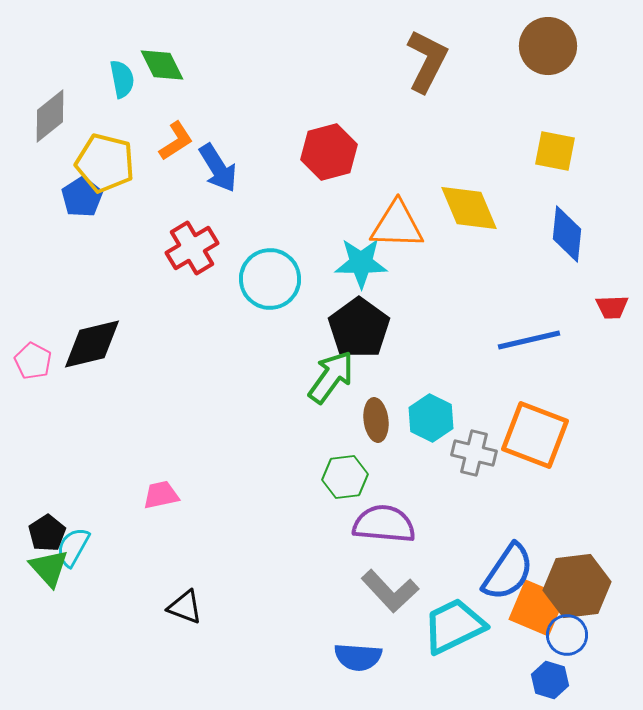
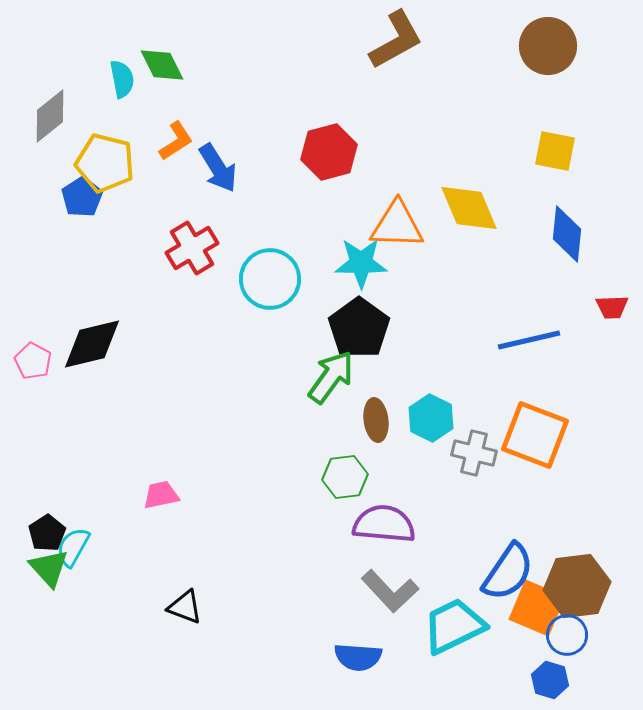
brown L-shape at (427, 61): moved 31 px left, 21 px up; rotated 34 degrees clockwise
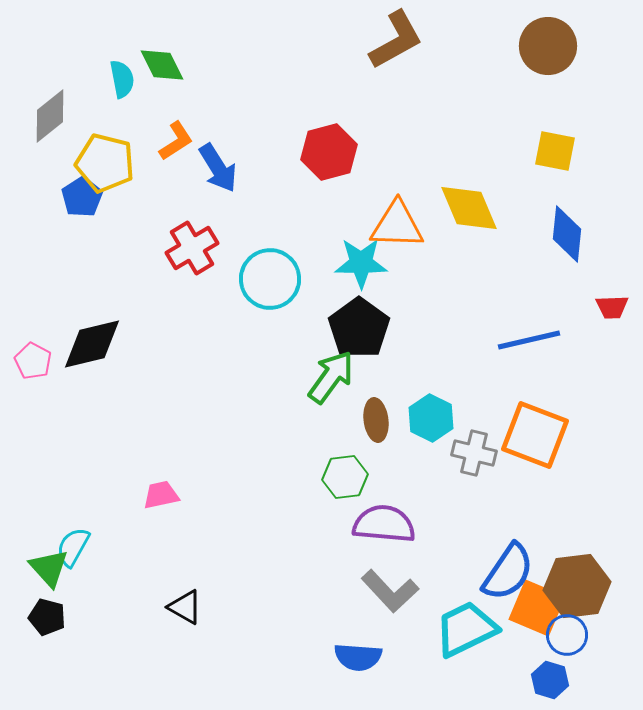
black pentagon at (47, 533): moved 84 px down; rotated 24 degrees counterclockwise
black triangle at (185, 607): rotated 9 degrees clockwise
cyan trapezoid at (454, 626): moved 12 px right, 3 px down
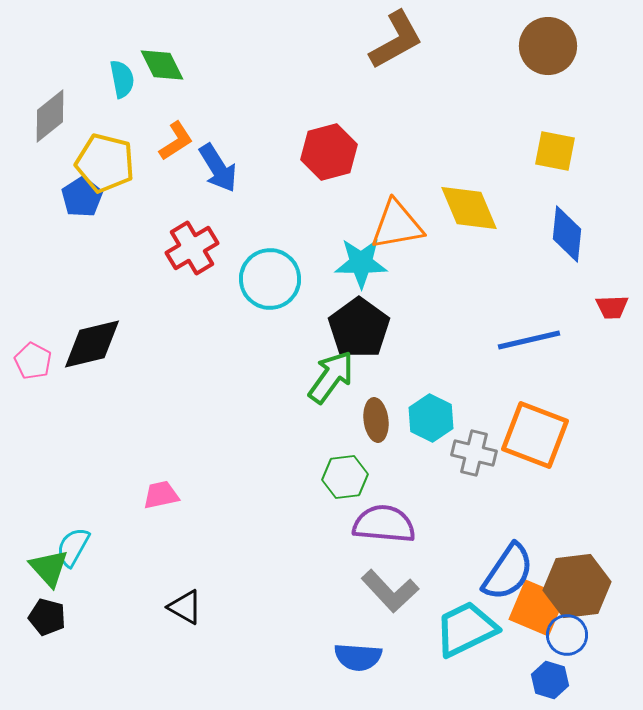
orange triangle at (397, 225): rotated 12 degrees counterclockwise
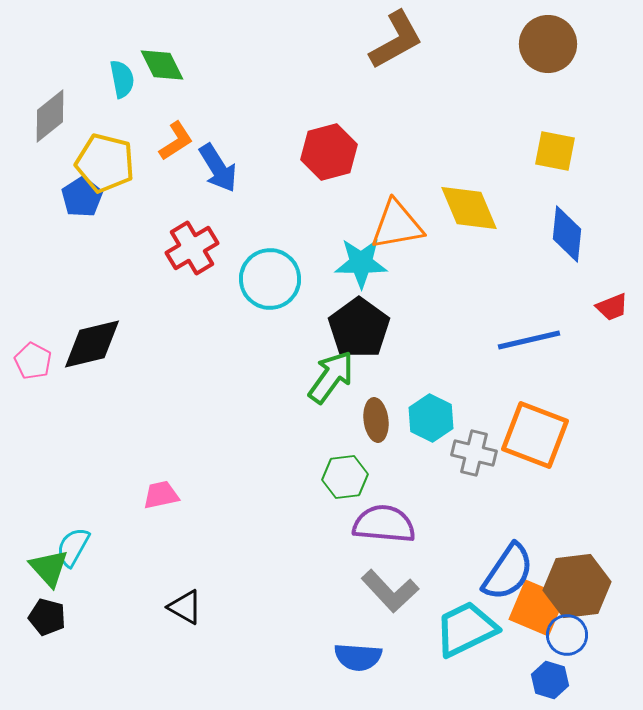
brown circle at (548, 46): moved 2 px up
red trapezoid at (612, 307): rotated 20 degrees counterclockwise
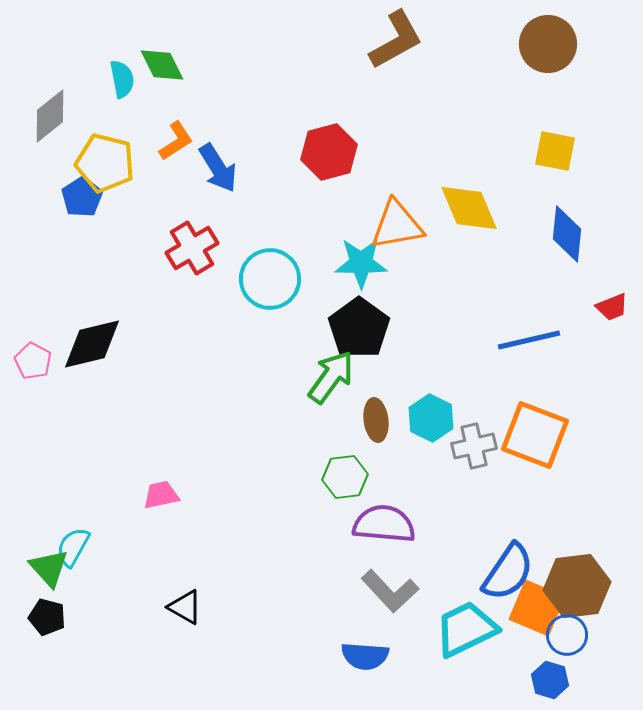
gray cross at (474, 453): moved 7 px up; rotated 27 degrees counterclockwise
blue semicircle at (358, 657): moved 7 px right, 1 px up
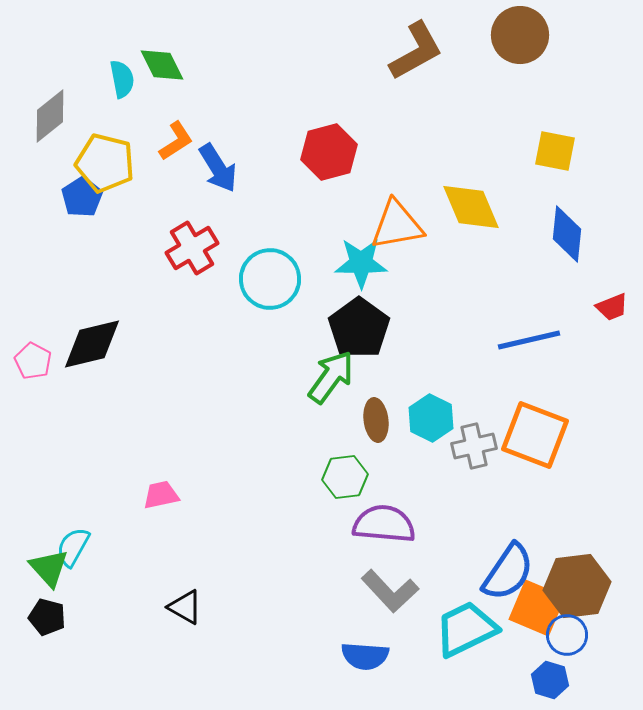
brown L-shape at (396, 40): moved 20 px right, 11 px down
brown circle at (548, 44): moved 28 px left, 9 px up
yellow diamond at (469, 208): moved 2 px right, 1 px up
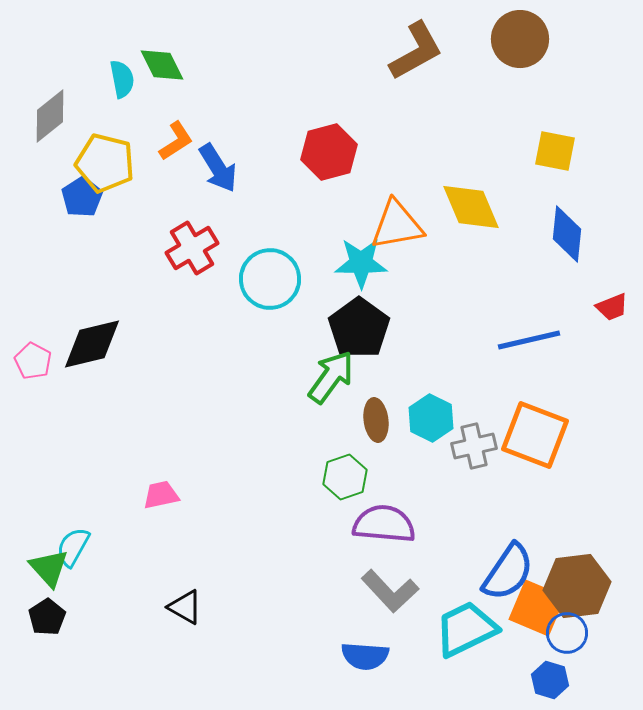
brown circle at (520, 35): moved 4 px down
green hexagon at (345, 477): rotated 12 degrees counterclockwise
black pentagon at (47, 617): rotated 24 degrees clockwise
blue circle at (567, 635): moved 2 px up
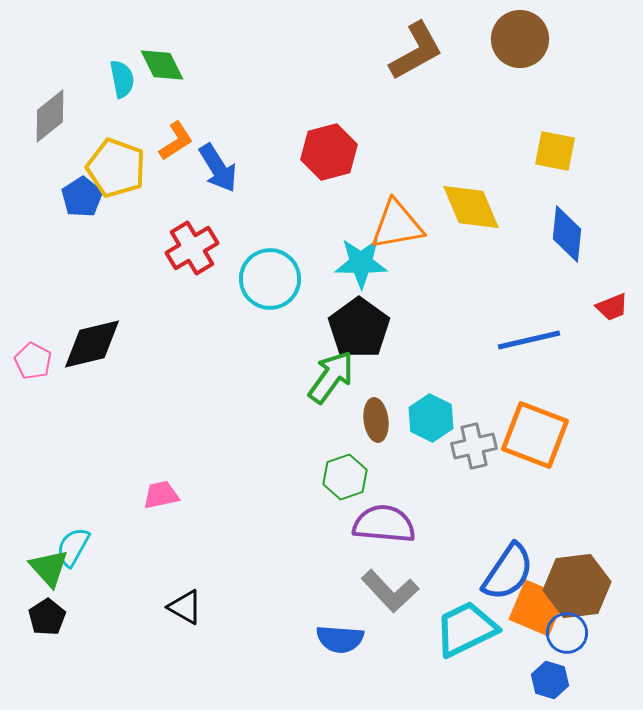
yellow pentagon at (105, 163): moved 11 px right, 5 px down; rotated 6 degrees clockwise
blue semicircle at (365, 656): moved 25 px left, 17 px up
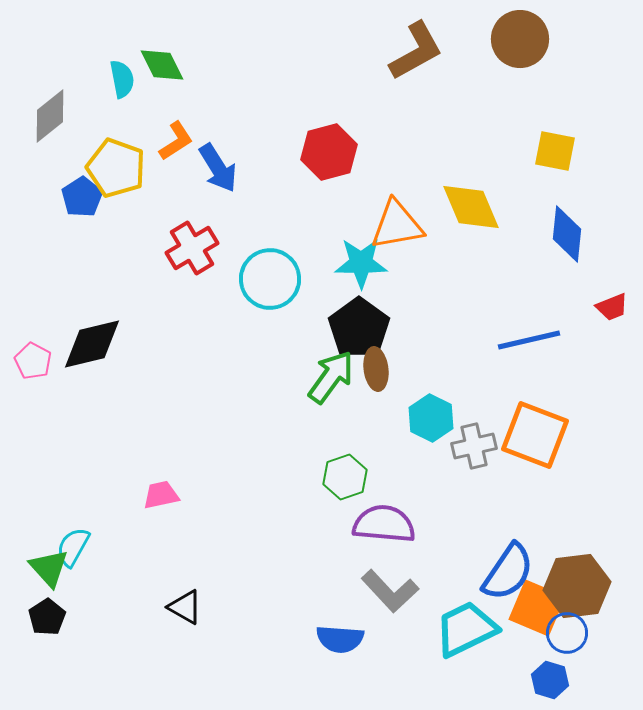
brown ellipse at (376, 420): moved 51 px up
